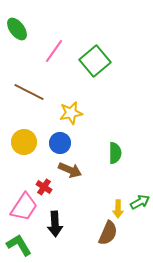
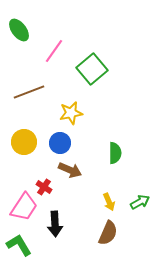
green ellipse: moved 2 px right, 1 px down
green square: moved 3 px left, 8 px down
brown line: rotated 48 degrees counterclockwise
yellow arrow: moved 9 px left, 7 px up; rotated 24 degrees counterclockwise
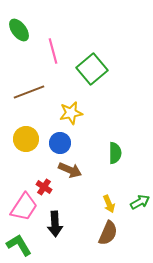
pink line: moved 1 px left; rotated 50 degrees counterclockwise
yellow circle: moved 2 px right, 3 px up
yellow arrow: moved 2 px down
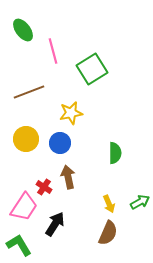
green ellipse: moved 4 px right
green square: rotated 8 degrees clockwise
brown arrow: moved 2 px left, 7 px down; rotated 125 degrees counterclockwise
black arrow: rotated 145 degrees counterclockwise
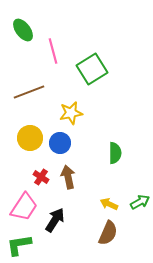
yellow circle: moved 4 px right, 1 px up
red cross: moved 3 px left, 10 px up
yellow arrow: rotated 138 degrees clockwise
black arrow: moved 4 px up
green L-shape: rotated 68 degrees counterclockwise
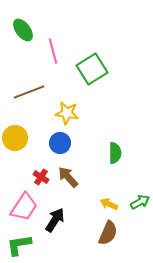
yellow star: moved 4 px left; rotated 20 degrees clockwise
yellow circle: moved 15 px left
brown arrow: rotated 30 degrees counterclockwise
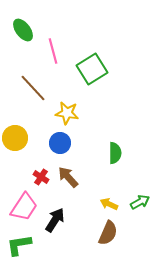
brown line: moved 4 px right, 4 px up; rotated 68 degrees clockwise
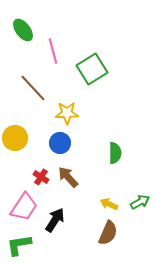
yellow star: rotated 10 degrees counterclockwise
